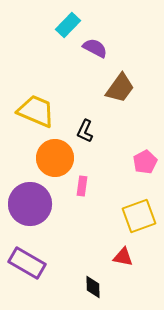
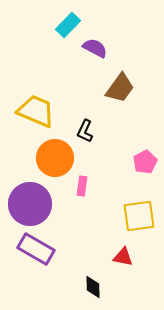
yellow square: rotated 12 degrees clockwise
purple rectangle: moved 9 px right, 14 px up
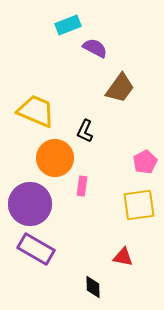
cyan rectangle: rotated 25 degrees clockwise
yellow square: moved 11 px up
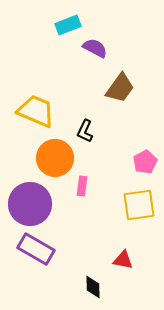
red triangle: moved 3 px down
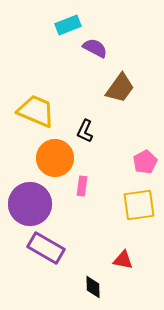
purple rectangle: moved 10 px right, 1 px up
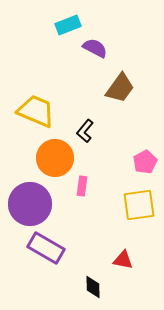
black L-shape: rotated 15 degrees clockwise
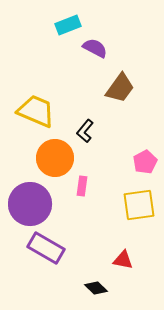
black diamond: moved 3 px right, 1 px down; rotated 45 degrees counterclockwise
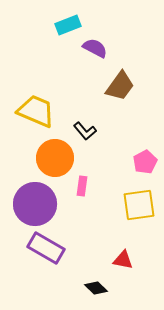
brown trapezoid: moved 2 px up
black L-shape: rotated 80 degrees counterclockwise
purple circle: moved 5 px right
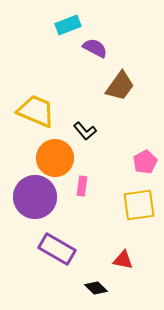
purple circle: moved 7 px up
purple rectangle: moved 11 px right, 1 px down
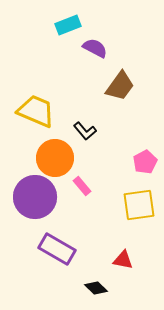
pink rectangle: rotated 48 degrees counterclockwise
